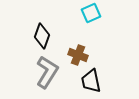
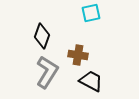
cyan square: rotated 12 degrees clockwise
brown cross: rotated 12 degrees counterclockwise
black trapezoid: rotated 130 degrees clockwise
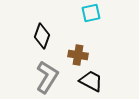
gray L-shape: moved 5 px down
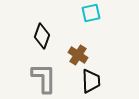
brown cross: rotated 24 degrees clockwise
gray L-shape: moved 3 px left, 1 px down; rotated 32 degrees counterclockwise
black trapezoid: rotated 60 degrees clockwise
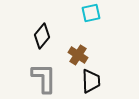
black diamond: rotated 20 degrees clockwise
